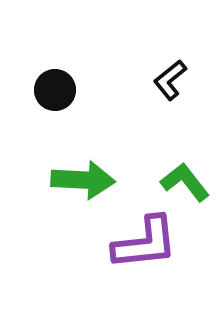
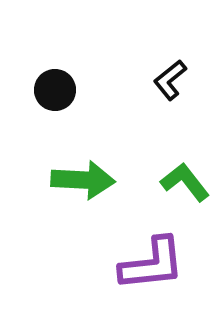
purple L-shape: moved 7 px right, 21 px down
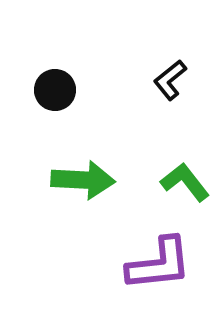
purple L-shape: moved 7 px right
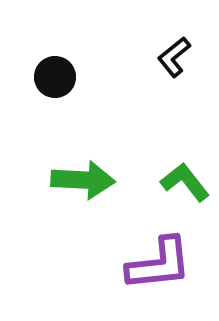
black L-shape: moved 4 px right, 23 px up
black circle: moved 13 px up
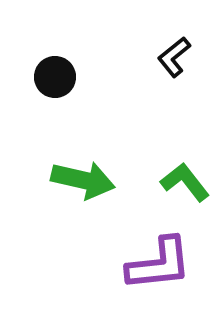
green arrow: rotated 10 degrees clockwise
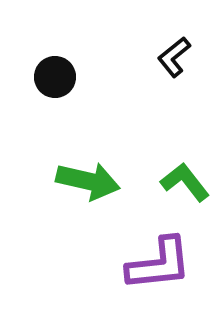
green arrow: moved 5 px right, 1 px down
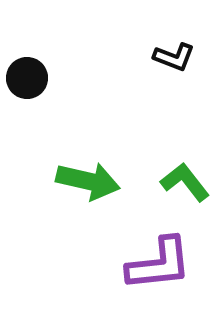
black L-shape: rotated 120 degrees counterclockwise
black circle: moved 28 px left, 1 px down
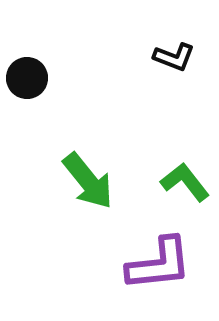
green arrow: rotated 38 degrees clockwise
